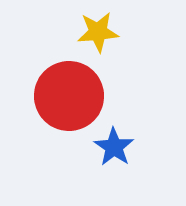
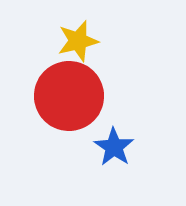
yellow star: moved 20 px left, 9 px down; rotated 9 degrees counterclockwise
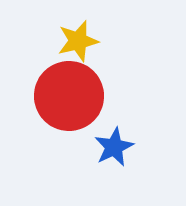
blue star: rotated 12 degrees clockwise
